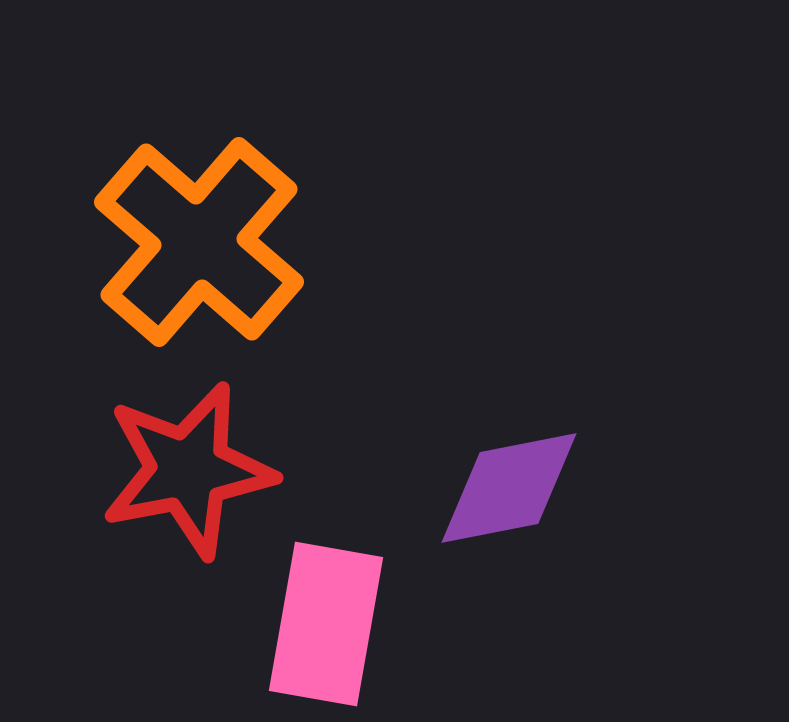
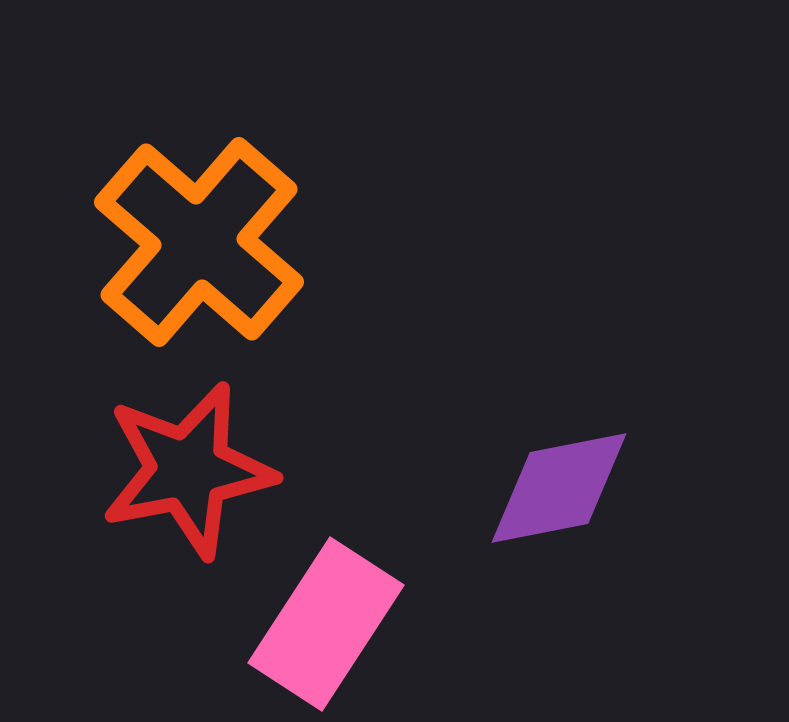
purple diamond: moved 50 px right
pink rectangle: rotated 23 degrees clockwise
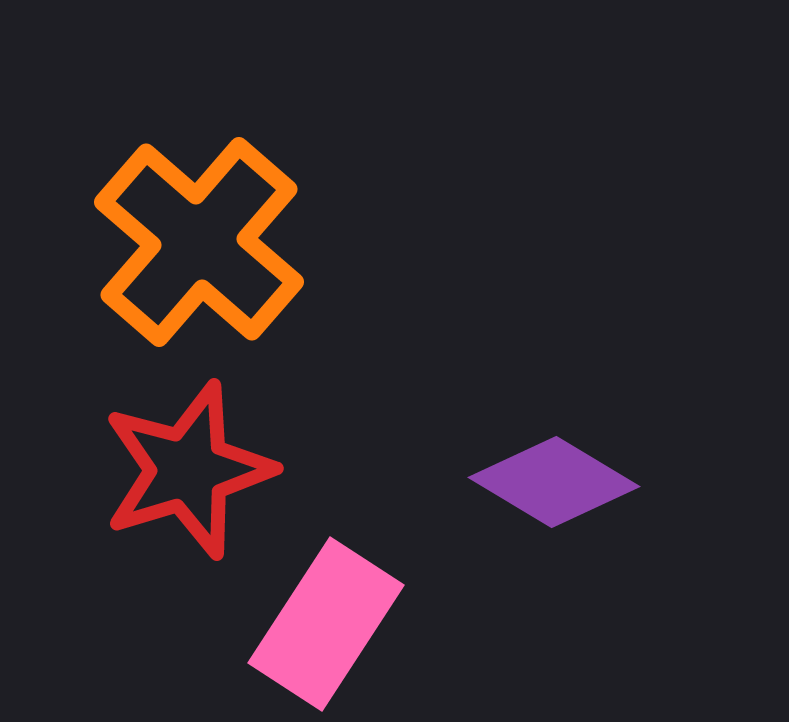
red star: rotated 6 degrees counterclockwise
purple diamond: moved 5 px left, 6 px up; rotated 42 degrees clockwise
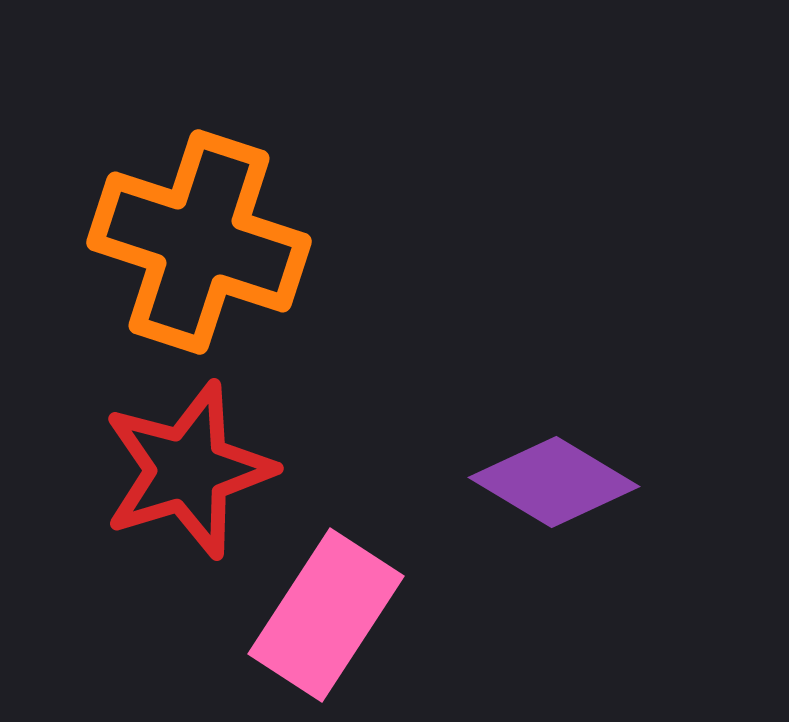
orange cross: rotated 23 degrees counterclockwise
pink rectangle: moved 9 px up
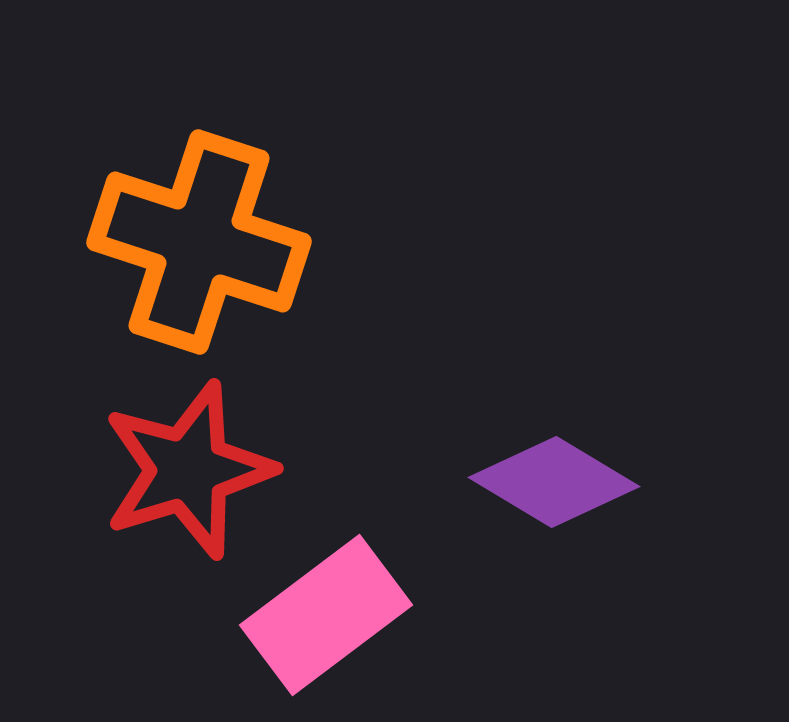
pink rectangle: rotated 20 degrees clockwise
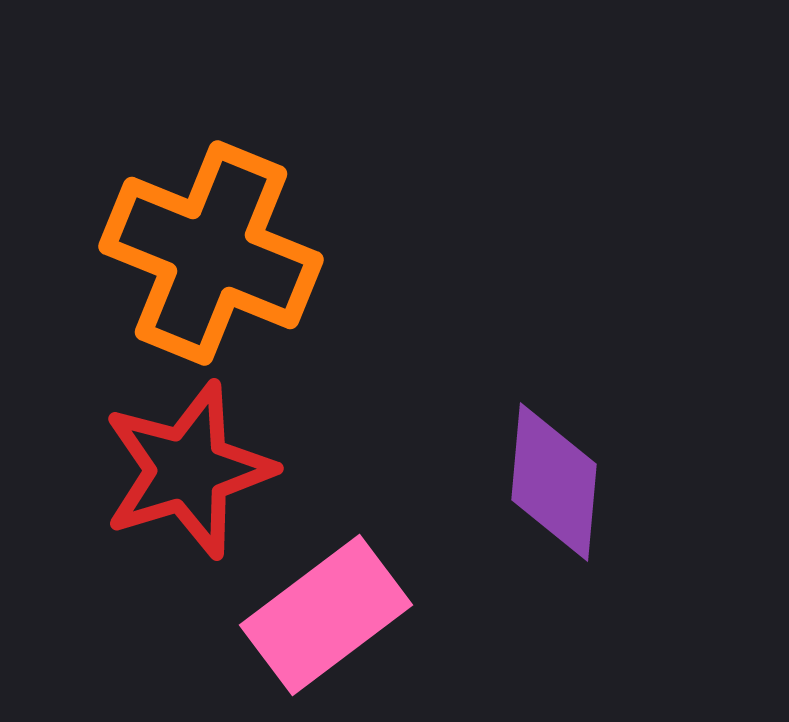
orange cross: moved 12 px right, 11 px down; rotated 4 degrees clockwise
purple diamond: rotated 64 degrees clockwise
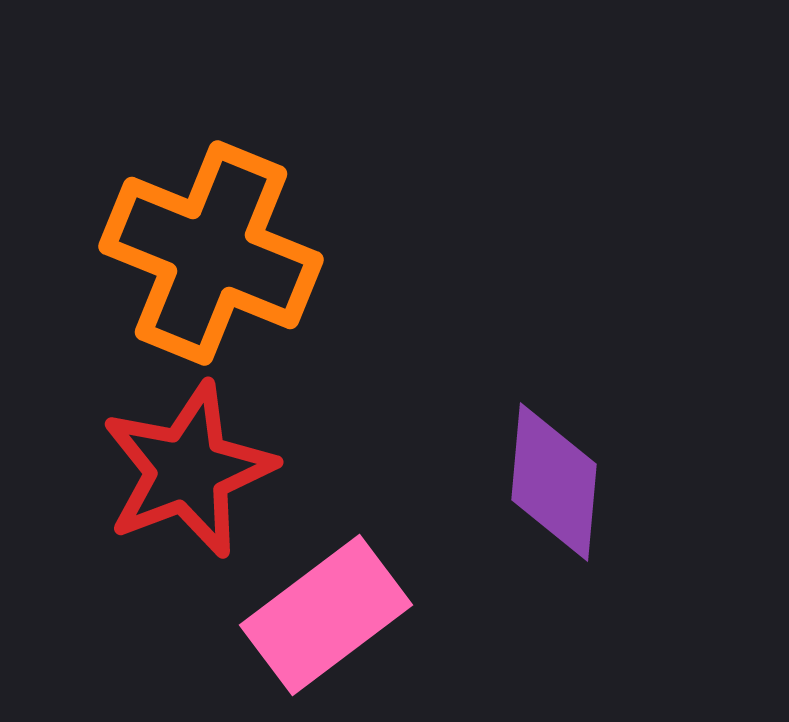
red star: rotated 4 degrees counterclockwise
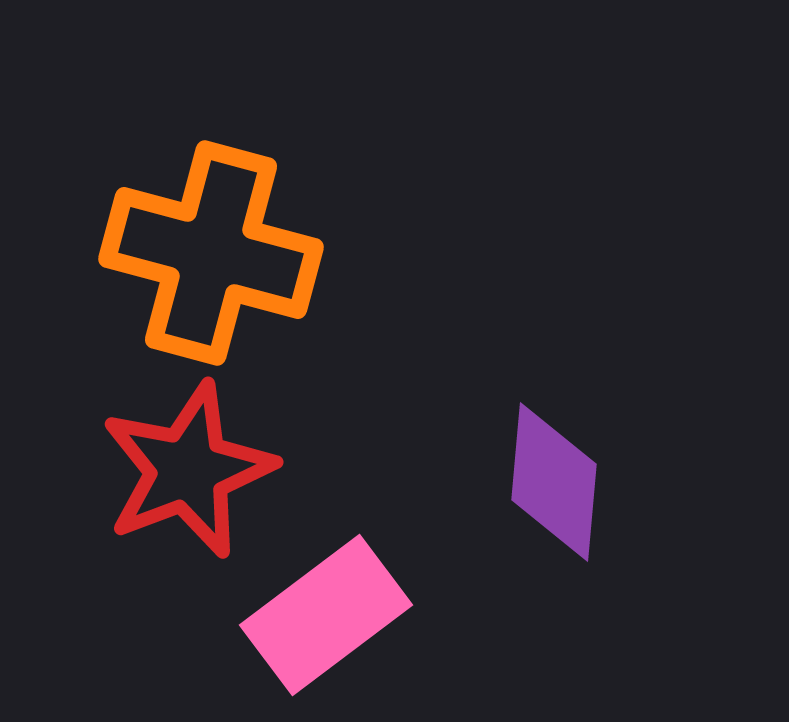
orange cross: rotated 7 degrees counterclockwise
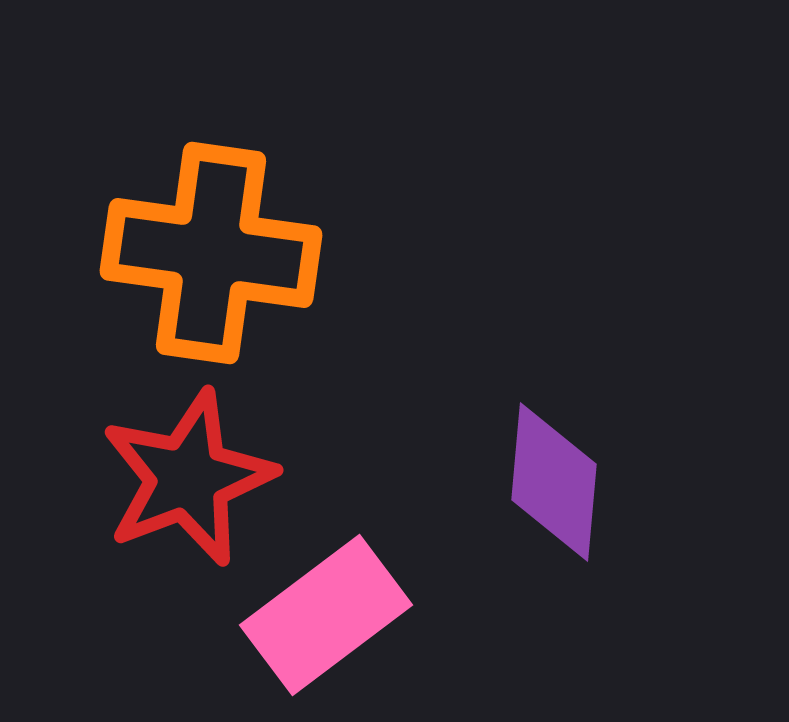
orange cross: rotated 7 degrees counterclockwise
red star: moved 8 px down
